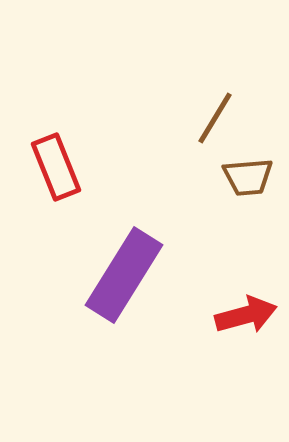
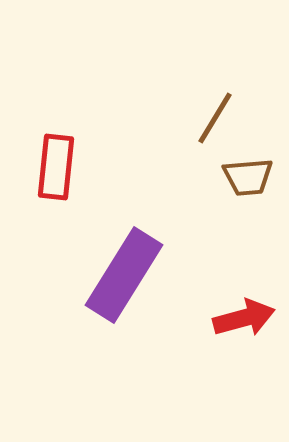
red rectangle: rotated 28 degrees clockwise
red arrow: moved 2 px left, 3 px down
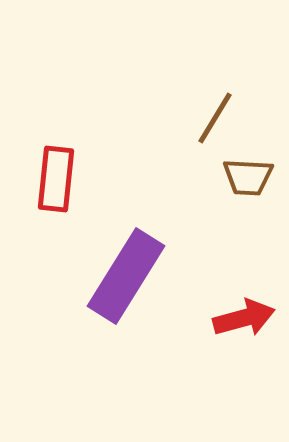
red rectangle: moved 12 px down
brown trapezoid: rotated 8 degrees clockwise
purple rectangle: moved 2 px right, 1 px down
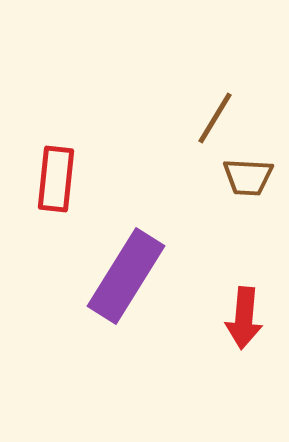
red arrow: rotated 110 degrees clockwise
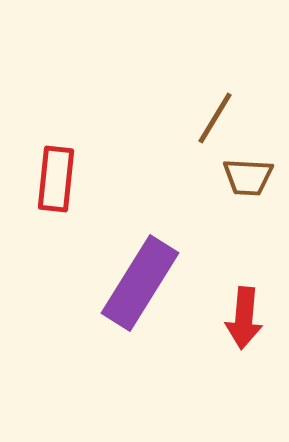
purple rectangle: moved 14 px right, 7 px down
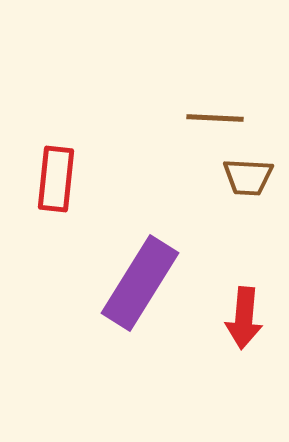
brown line: rotated 62 degrees clockwise
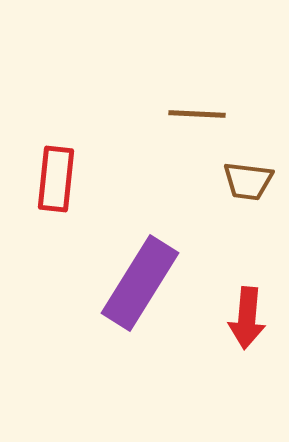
brown line: moved 18 px left, 4 px up
brown trapezoid: moved 4 px down; rotated 4 degrees clockwise
red arrow: moved 3 px right
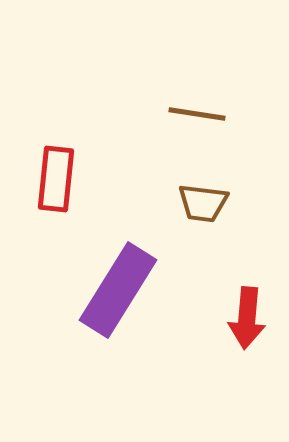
brown line: rotated 6 degrees clockwise
brown trapezoid: moved 45 px left, 22 px down
purple rectangle: moved 22 px left, 7 px down
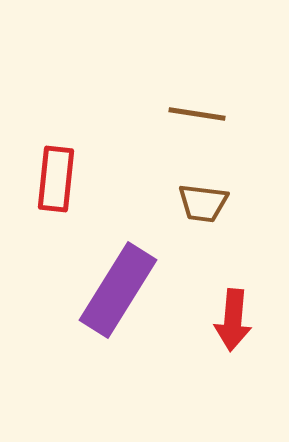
red arrow: moved 14 px left, 2 px down
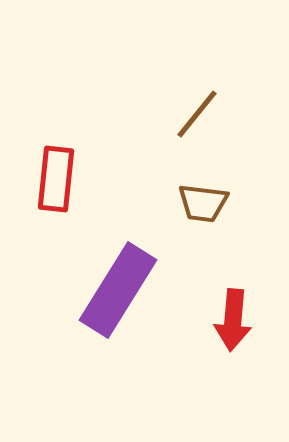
brown line: rotated 60 degrees counterclockwise
